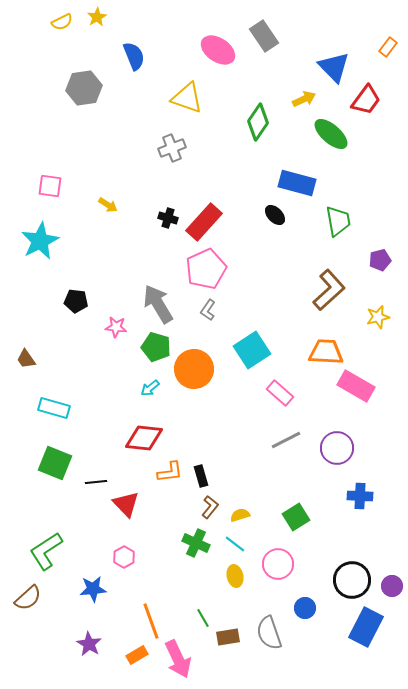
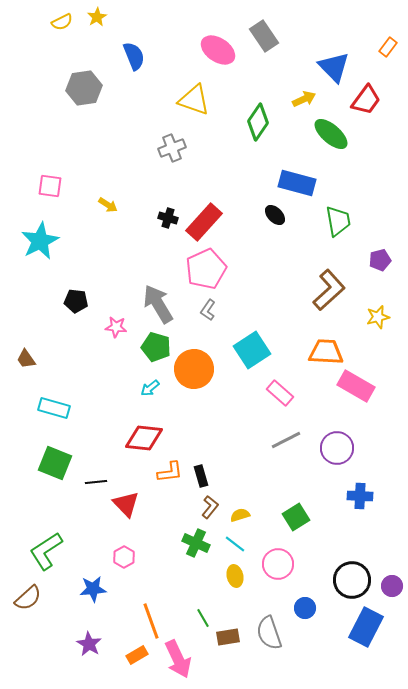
yellow triangle at (187, 98): moved 7 px right, 2 px down
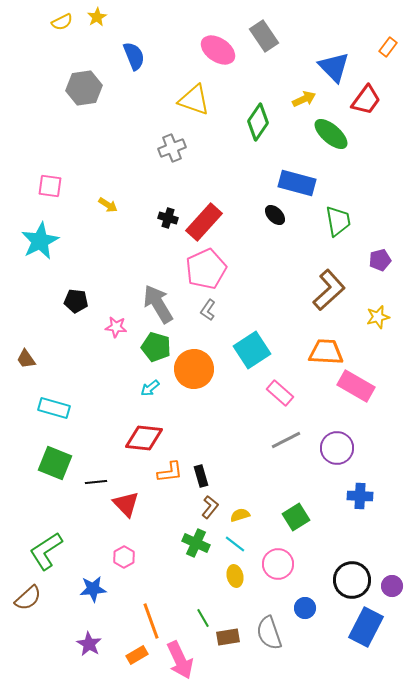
pink arrow at (178, 659): moved 2 px right, 1 px down
